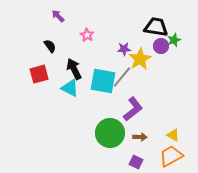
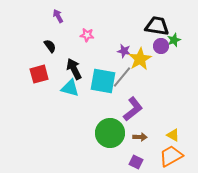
purple arrow: rotated 16 degrees clockwise
black trapezoid: moved 1 px right, 1 px up
pink star: rotated 24 degrees counterclockwise
purple star: moved 2 px down; rotated 16 degrees clockwise
cyan triangle: rotated 12 degrees counterclockwise
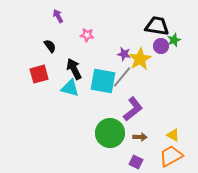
purple star: moved 3 px down
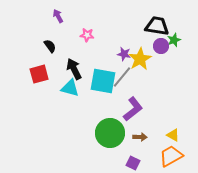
purple square: moved 3 px left, 1 px down
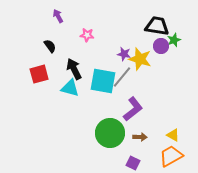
yellow star: rotated 25 degrees counterclockwise
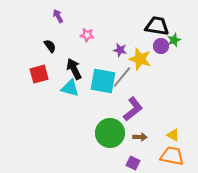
purple star: moved 4 px left, 4 px up
orange trapezoid: moved 1 px right; rotated 40 degrees clockwise
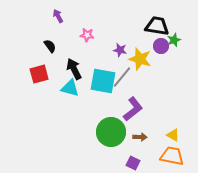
green circle: moved 1 px right, 1 px up
